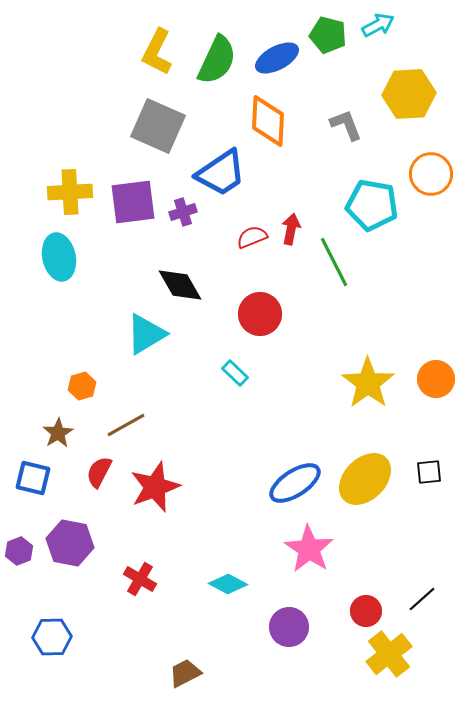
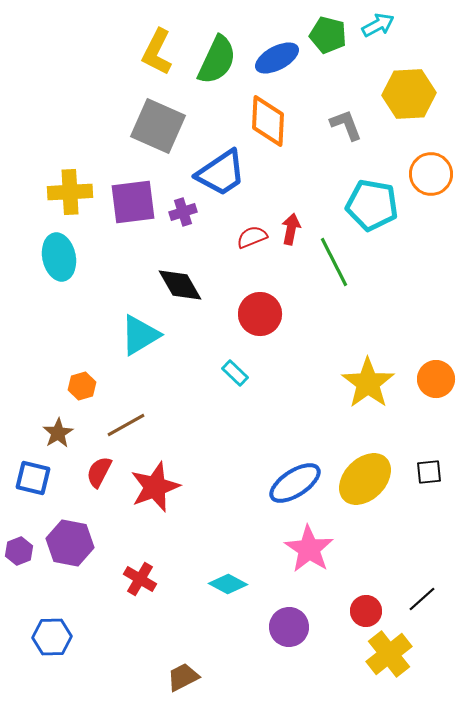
cyan triangle at (146, 334): moved 6 px left, 1 px down
brown trapezoid at (185, 673): moved 2 px left, 4 px down
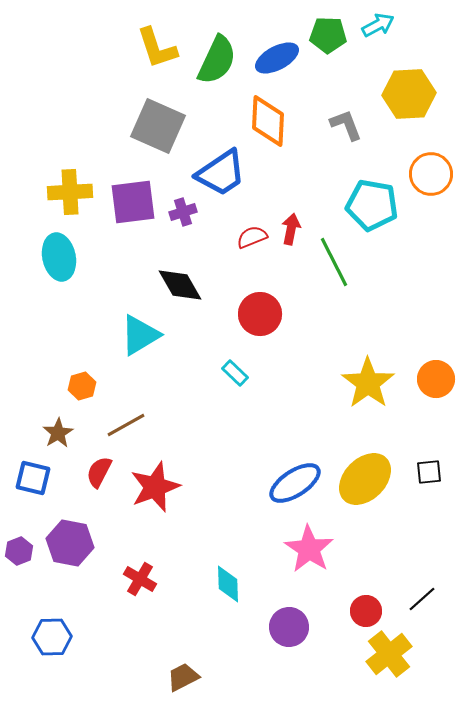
green pentagon at (328, 35): rotated 12 degrees counterclockwise
yellow L-shape at (157, 52): moved 4 px up; rotated 45 degrees counterclockwise
cyan diamond at (228, 584): rotated 60 degrees clockwise
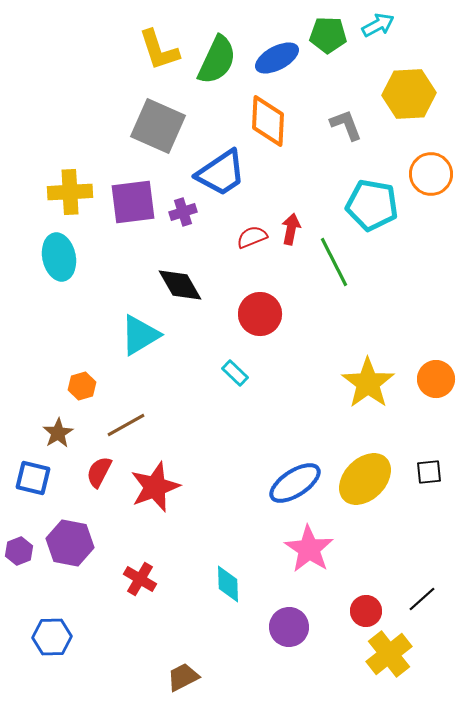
yellow L-shape at (157, 48): moved 2 px right, 2 px down
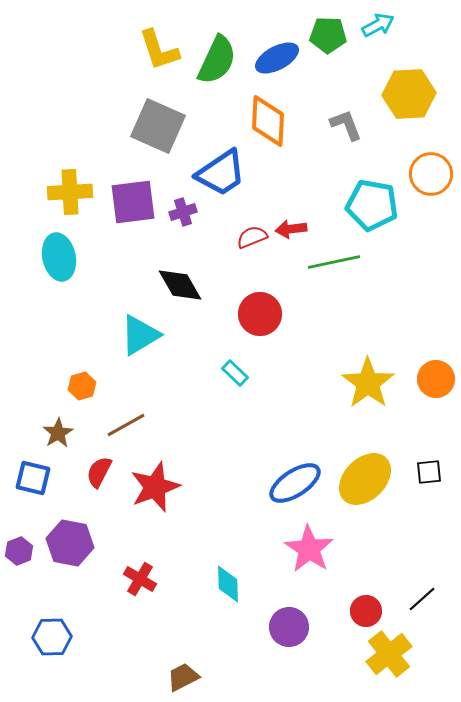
red arrow at (291, 229): rotated 108 degrees counterclockwise
green line at (334, 262): rotated 75 degrees counterclockwise
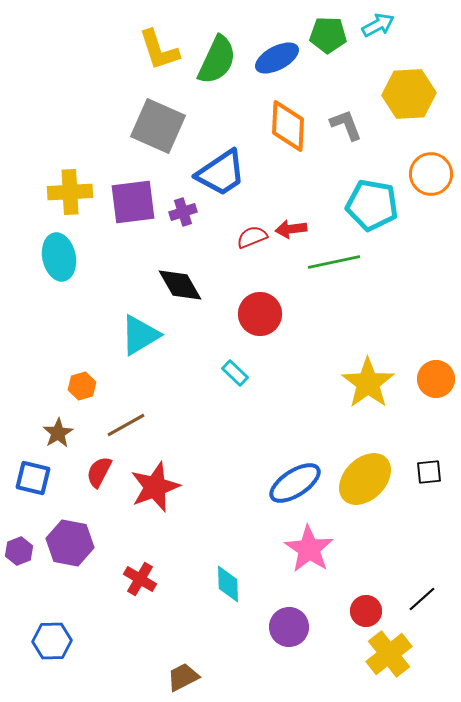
orange diamond at (268, 121): moved 20 px right, 5 px down
blue hexagon at (52, 637): moved 4 px down
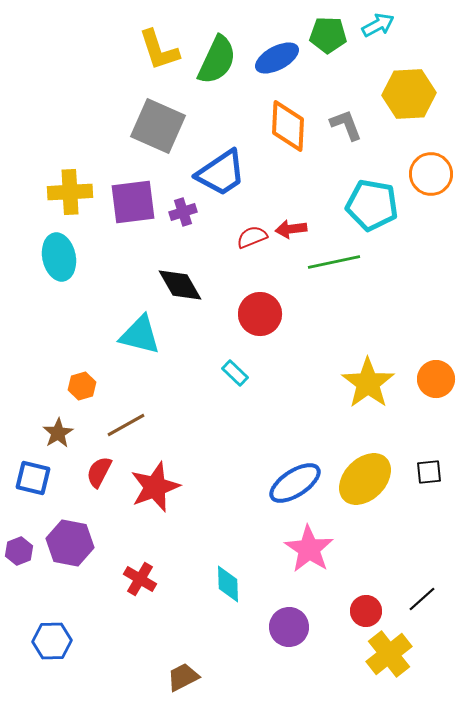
cyan triangle at (140, 335): rotated 45 degrees clockwise
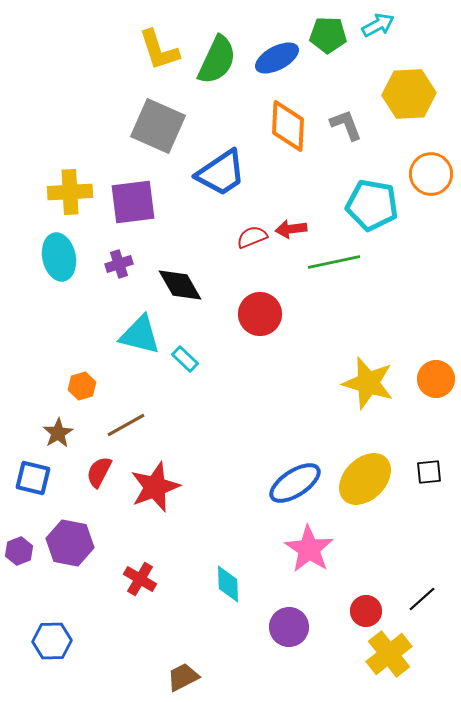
purple cross at (183, 212): moved 64 px left, 52 px down
cyan rectangle at (235, 373): moved 50 px left, 14 px up
yellow star at (368, 383): rotated 20 degrees counterclockwise
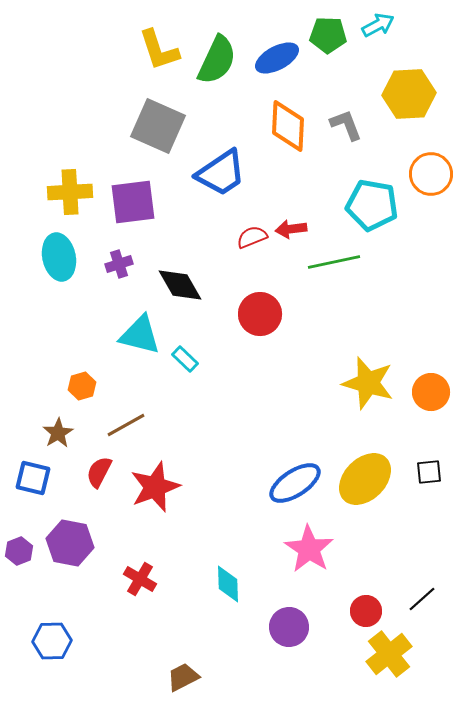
orange circle at (436, 379): moved 5 px left, 13 px down
